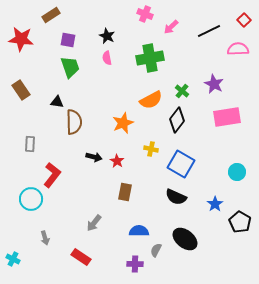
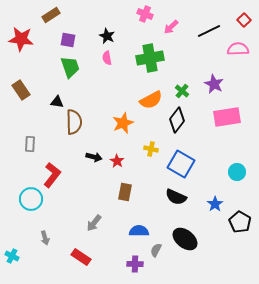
cyan cross at (13, 259): moved 1 px left, 3 px up
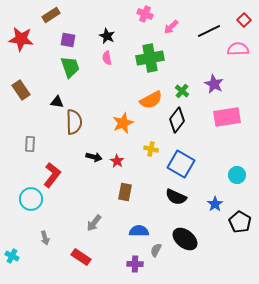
cyan circle at (237, 172): moved 3 px down
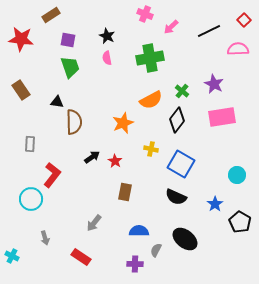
pink rectangle at (227, 117): moved 5 px left
black arrow at (94, 157): moved 2 px left; rotated 49 degrees counterclockwise
red star at (117, 161): moved 2 px left
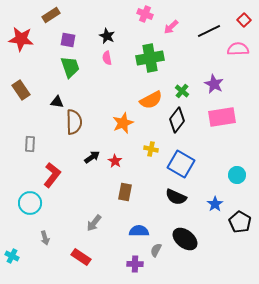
cyan circle at (31, 199): moved 1 px left, 4 px down
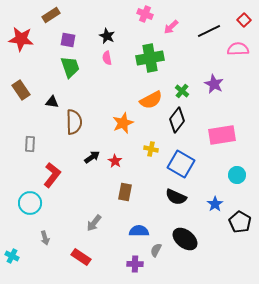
black triangle at (57, 102): moved 5 px left
pink rectangle at (222, 117): moved 18 px down
